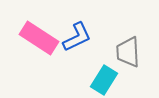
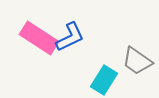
blue L-shape: moved 7 px left
gray trapezoid: moved 9 px right, 9 px down; rotated 52 degrees counterclockwise
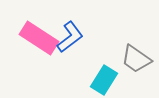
blue L-shape: rotated 12 degrees counterclockwise
gray trapezoid: moved 1 px left, 2 px up
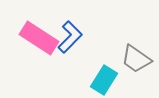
blue L-shape: rotated 8 degrees counterclockwise
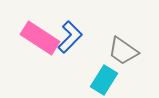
pink rectangle: moved 1 px right
gray trapezoid: moved 13 px left, 8 px up
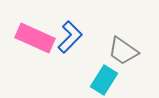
pink rectangle: moved 5 px left; rotated 9 degrees counterclockwise
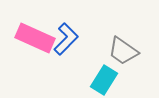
blue L-shape: moved 4 px left, 2 px down
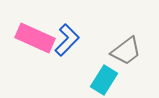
blue L-shape: moved 1 px right, 1 px down
gray trapezoid: moved 3 px right; rotated 72 degrees counterclockwise
